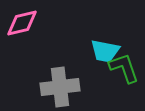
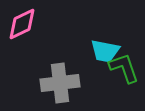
pink diamond: moved 1 px down; rotated 12 degrees counterclockwise
gray cross: moved 4 px up
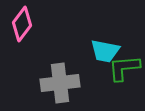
pink diamond: rotated 28 degrees counterclockwise
green L-shape: rotated 76 degrees counterclockwise
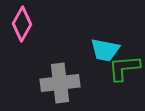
pink diamond: rotated 8 degrees counterclockwise
cyan trapezoid: moved 1 px up
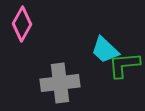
cyan trapezoid: rotated 32 degrees clockwise
green L-shape: moved 3 px up
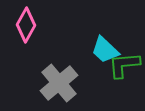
pink diamond: moved 4 px right, 1 px down
gray cross: moved 1 px left; rotated 33 degrees counterclockwise
